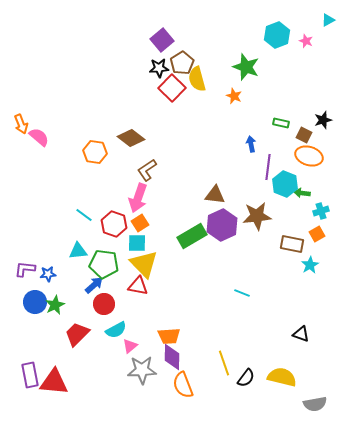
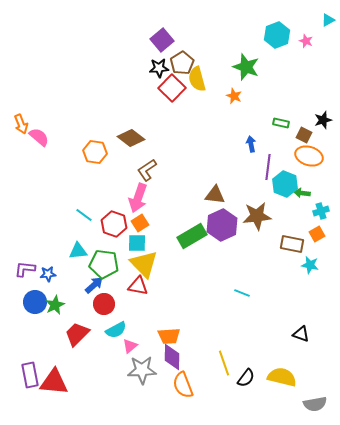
cyan star at (310, 265): rotated 30 degrees counterclockwise
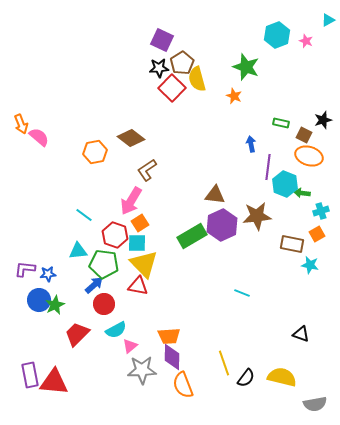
purple square at (162, 40): rotated 25 degrees counterclockwise
orange hexagon at (95, 152): rotated 20 degrees counterclockwise
pink arrow at (138, 198): moved 7 px left, 3 px down; rotated 12 degrees clockwise
red hexagon at (114, 224): moved 1 px right, 11 px down
blue circle at (35, 302): moved 4 px right, 2 px up
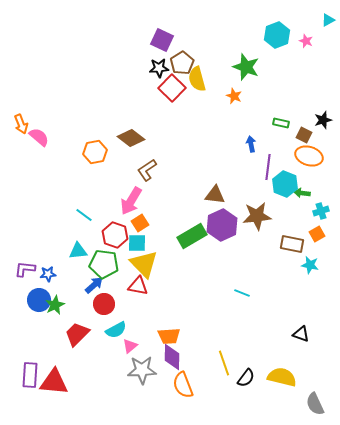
purple rectangle at (30, 375): rotated 15 degrees clockwise
gray semicircle at (315, 404): rotated 75 degrees clockwise
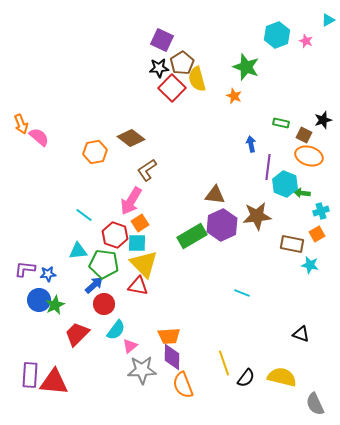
cyan semicircle at (116, 330): rotated 25 degrees counterclockwise
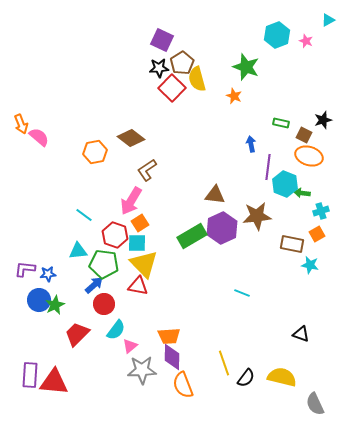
purple hexagon at (222, 225): moved 3 px down
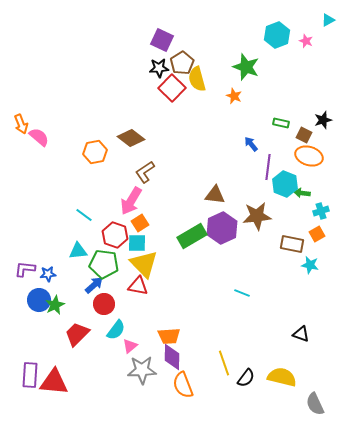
blue arrow at (251, 144): rotated 28 degrees counterclockwise
brown L-shape at (147, 170): moved 2 px left, 2 px down
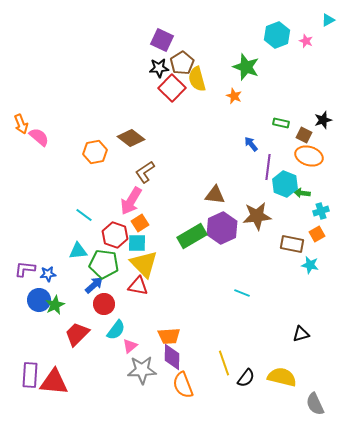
black triangle at (301, 334): rotated 36 degrees counterclockwise
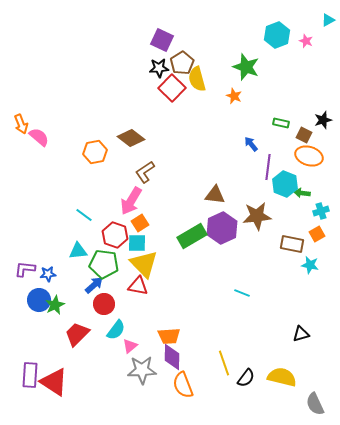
red triangle at (54, 382): rotated 28 degrees clockwise
